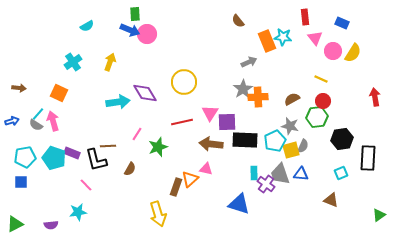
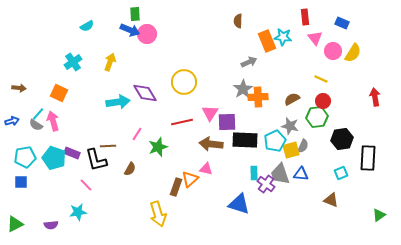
brown semicircle at (238, 21): rotated 40 degrees clockwise
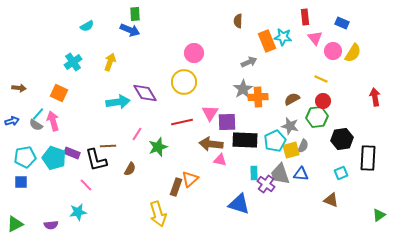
pink circle at (147, 34): moved 47 px right, 19 px down
pink triangle at (206, 169): moved 14 px right, 9 px up
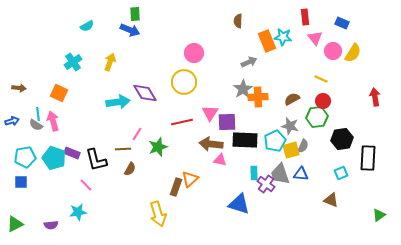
cyan line at (38, 114): rotated 48 degrees counterclockwise
brown line at (108, 146): moved 15 px right, 3 px down
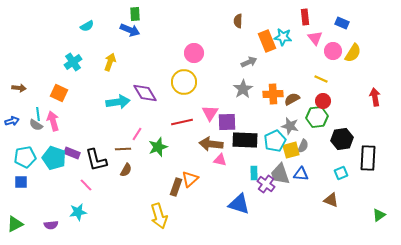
orange cross at (258, 97): moved 15 px right, 3 px up
brown semicircle at (130, 169): moved 4 px left, 1 px down
yellow arrow at (158, 214): moved 1 px right, 2 px down
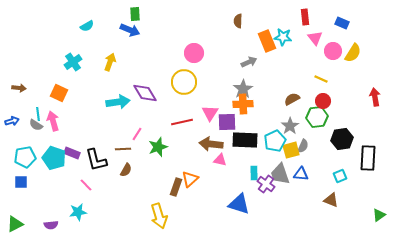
orange cross at (273, 94): moved 30 px left, 10 px down
gray star at (290, 126): rotated 24 degrees clockwise
cyan square at (341, 173): moved 1 px left, 3 px down
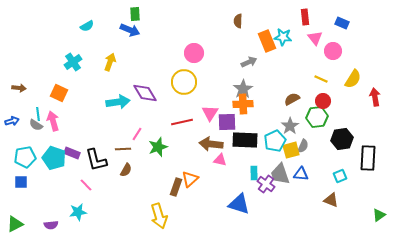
yellow semicircle at (353, 53): moved 26 px down
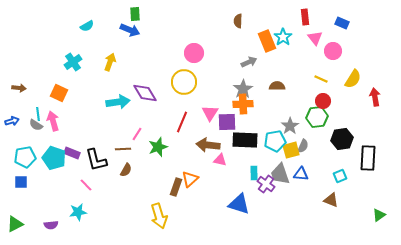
cyan star at (283, 37): rotated 30 degrees clockwise
brown semicircle at (292, 99): moved 15 px left, 13 px up; rotated 28 degrees clockwise
red line at (182, 122): rotated 55 degrees counterclockwise
cyan pentagon at (275, 141): rotated 15 degrees clockwise
brown arrow at (211, 144): moved 3 px left, 1 px down
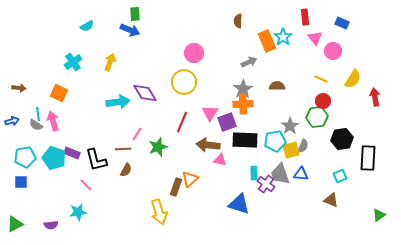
purple square at (227, 122): rotated 18 degrees counterclockwise
yellow arrow at (159, 216): moved 4 px up
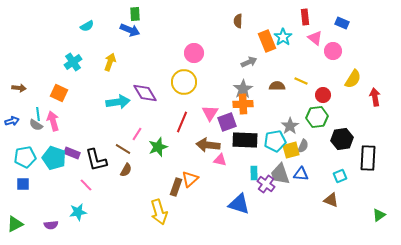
pink triangle at (315, 38): rotated 14 degrees counterclockwise
yellow line at (321, 79): moved 20 px left, 2 px down
red circle at (323, 101): moved 6 px up
brown line at (123, 149): rotated 35 degrees clockwise
blue square at (21, 182): moved 2 px right, 2 px down
